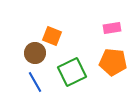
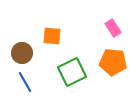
pink rectangle: moved 1 px right; rotated 66 degrees clockwise
orange square: rotated 18 degrees counterclockwise
brown circle: moved 13 px left
blue line: moved 10 px left
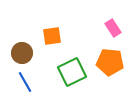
orange square: rotated 12 degrees counterclockwise
orange pentagon: moved 3 px left
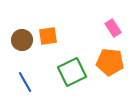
orange square: moved 4 px left
brown circle: moved 13 px up
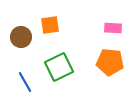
pink rectangle: rotated 54 degrees counterclockwise
orange square: moved 2 px right, 11 px up
brown circle: moved 1 px left, 3 px up
green square: moved 13 px left, 5 px up
